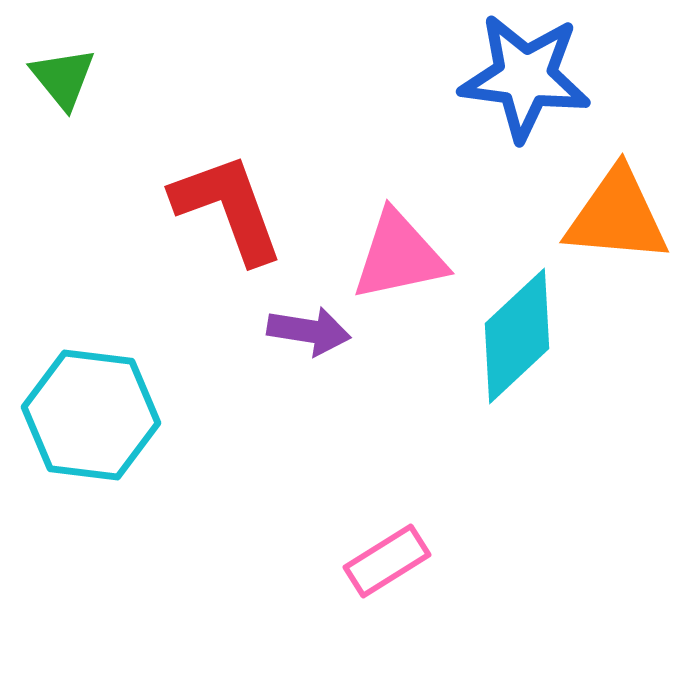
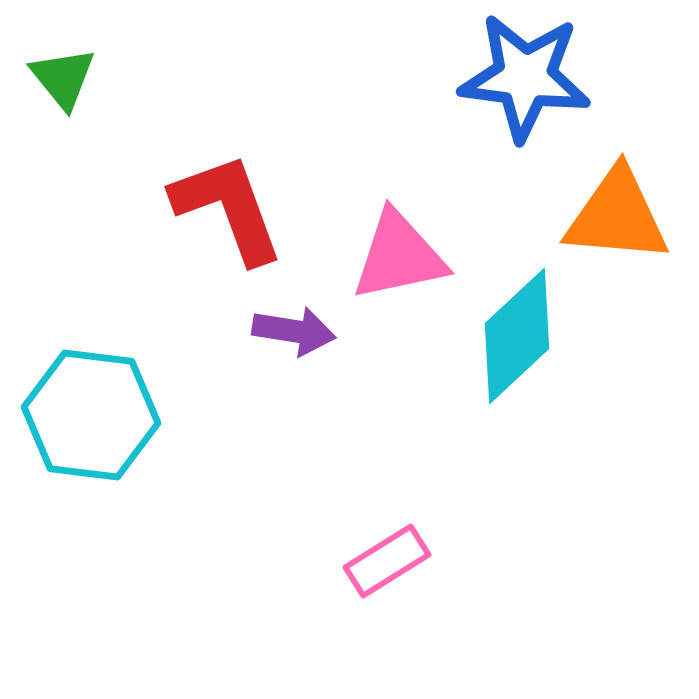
purple arrow: moved 15 px left
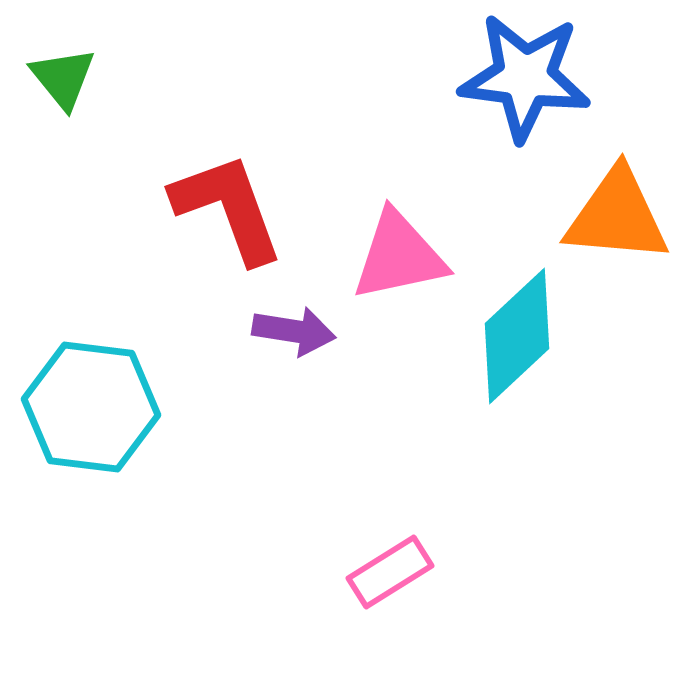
cyan hexagon: moved 8 px up
pink rectangle: moved 3 px right, 11 px down
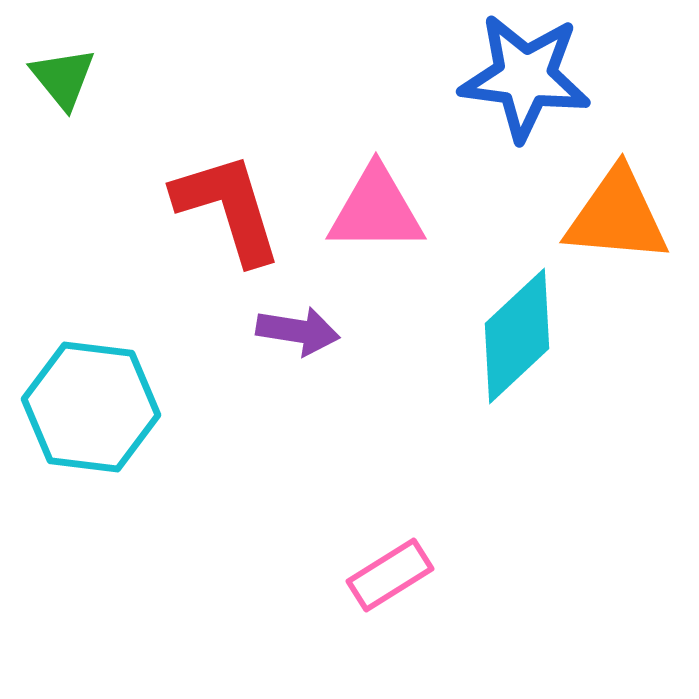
red L-shape: rotated 3 degrees clockwise
pink triangle: moved 23 px left, 46 px up; rotated 12 degrees clockwise
purple arrow: moved 4 px right
pink rectangle: moved 3 px down
